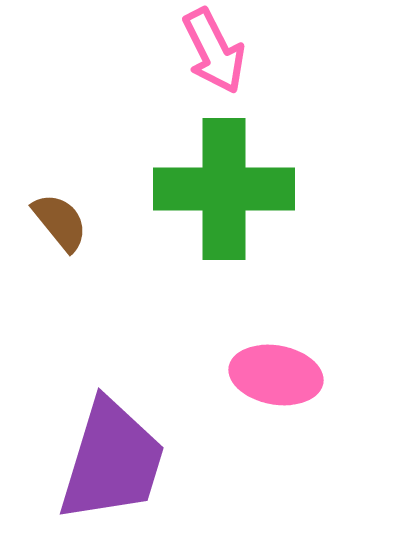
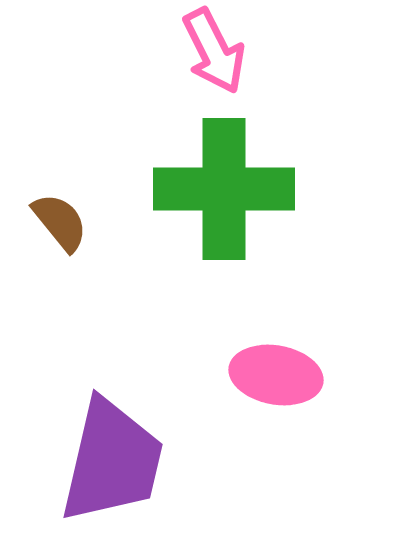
purple trapezoid: rotated 4 degrees counterclockwise
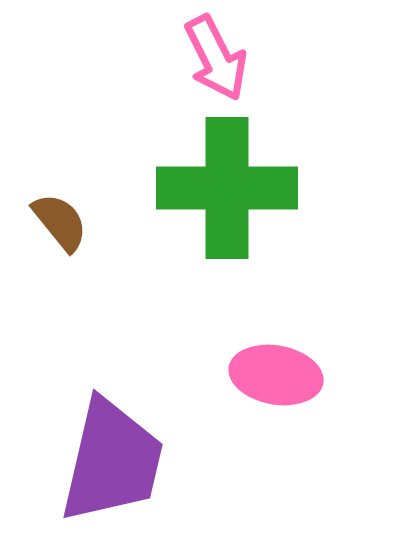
pink arrow: moved 2 px right, 7 px down
green cross: moved 3 px right, 1 px up
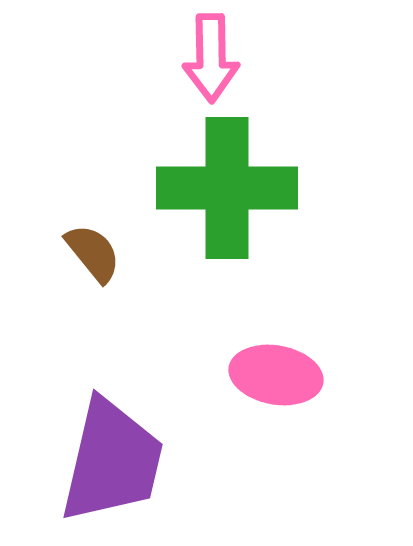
pink arrow: moved 5 px left; rotated 26 degrees clockwise
brown semicircle: moved 33 px right, 31 px down
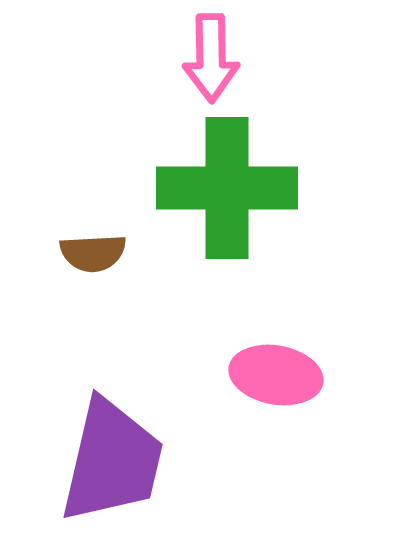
brown semicircle: rotated 126 degrees clockwise
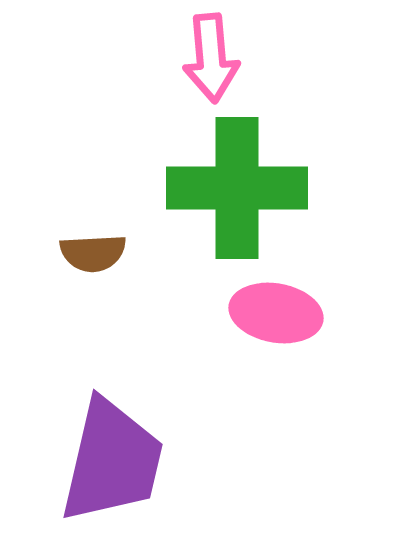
pink arrow: rotated 4 degrees counterclockwise
green cross: moved 10 px right
pink ellipse: moved 62 px up
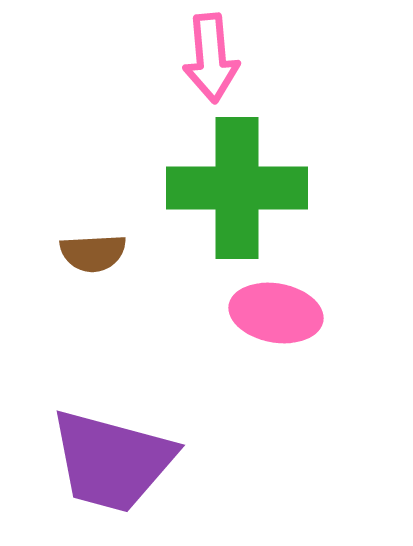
purple trapezoid: rotated 92 degrees clockwise
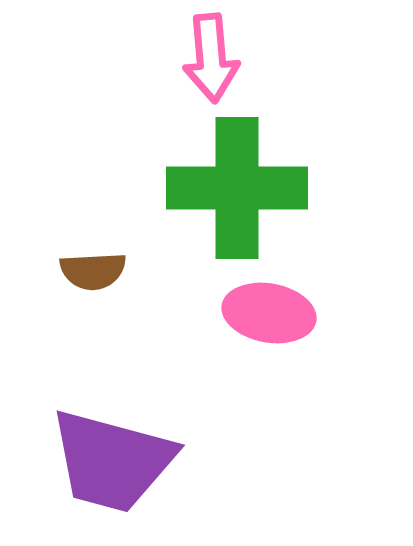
brown semicircle: moved 18 px down
pink ellipse: moved 7 px left
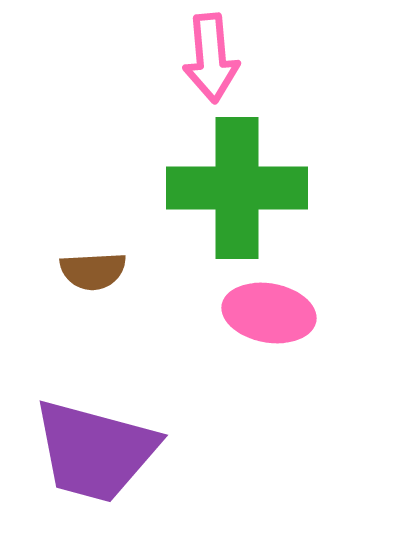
purple trapezoid: moved 17 px left, 10 px up
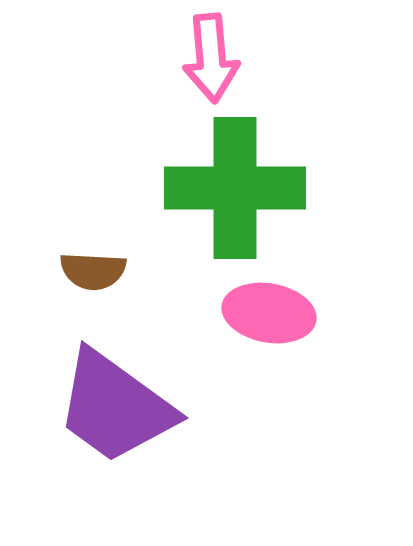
green cross: moved 2 px left
brown semicircle: rotated 6 degrees clockwise
purple trapezoid: moved 20 px right, 44 px up; rotated 21 degrees clockwise
